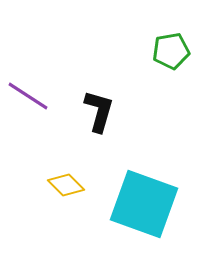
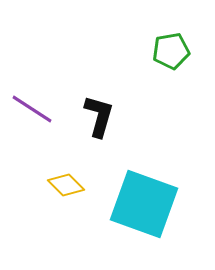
purple line: moved 4 px right, 13 px down
black L-shape: moved 5 px down
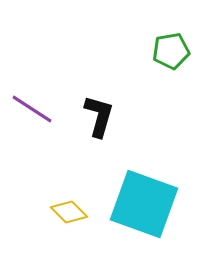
yellow diamond: moved 3 px right, 27 px down
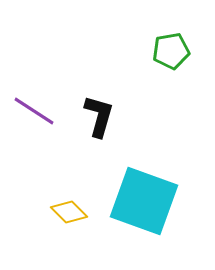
purple line: moved 2 px right, 2 px down
cyan square: moved 3 px up
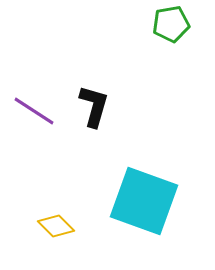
green pentagon: moved 27 px up
black L-shape: moved 5 px left, 10 px up
yellow diamond: moved 13 px left, 14 px down
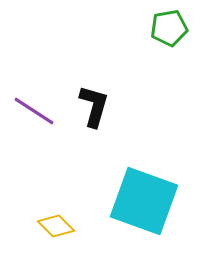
green pentagon: moved 2 px left, 4 px down
